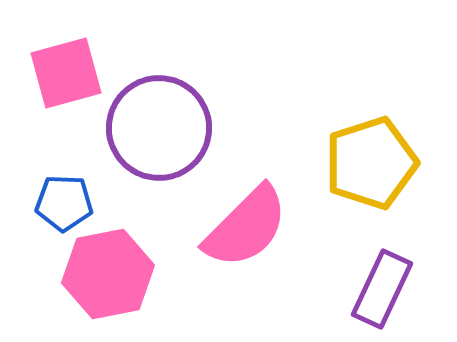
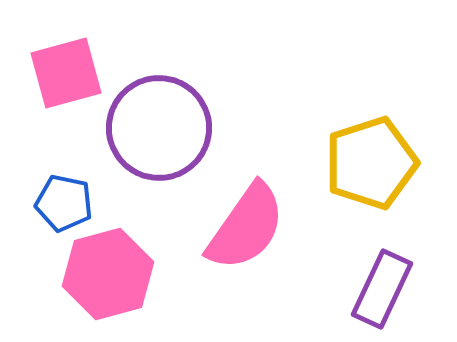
blue pentagon: rotated 10 degrees clockwise
pink semicircle: rotated 10 degrees counterclockwise
pink hexagon: rotated 4 degrees counterclockwise
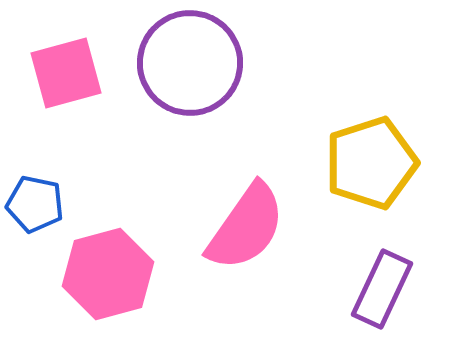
purple circle: moved 31 px right, 65 px up
blue pentagon: moved 29 px left, 1 px down
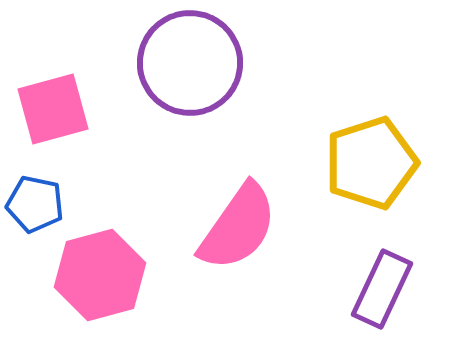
pink square: moved 13 px left, 36 px down
pink semicircle: moved 8 px left
pink hexagon: moved 8 px left, 1 px down
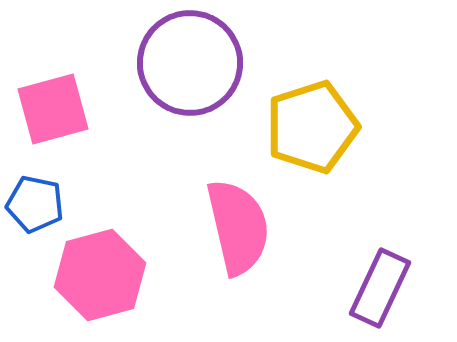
yellow pentagon: moved 59 px left, 36 px up
pink semicircle: rotated 48 degrees counterclockwise
purple rectangle: moved 2 px left, 1 px up
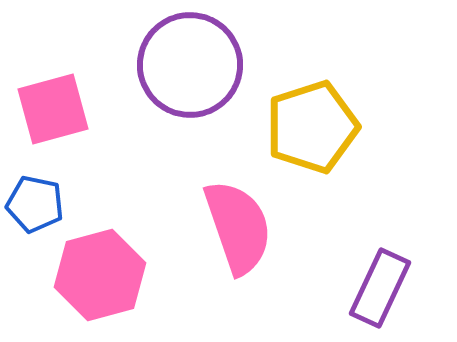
purple circle: moved 2 px down
pink semicircle: rotated 6 degrees counterclockwise
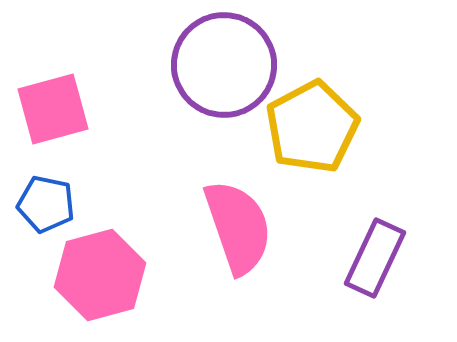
purple circle: moved 34 px right
yellow pentagon: rotated 10 degrees counterclockwise
blue pentagon: moved 11 px right
purple rectangle: moved 5 px left, 30 px up
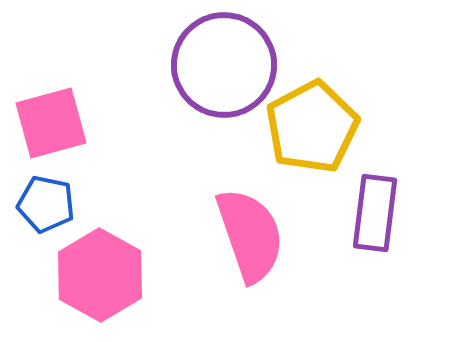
pink square: moved 2 px left, 14 px down
pink semicircle: moved 12 px right, 8 px down
purple rectangle: moved 45 px up; rotated 18 degrees counterclockwise
pink hexagon: rotated 16 degrees counterclockwise
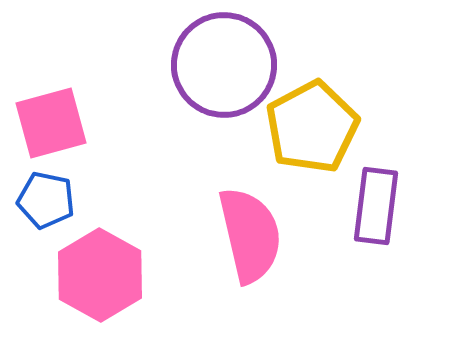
blue pentagon: moved 4 px up
purple rectangle: moved 1 px right, 7 px up
pink semicircle: rotated 6 degrees clockwise
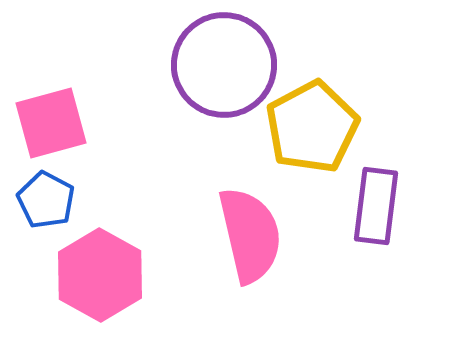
blue pentagon: rotated 16 degrees clockwise
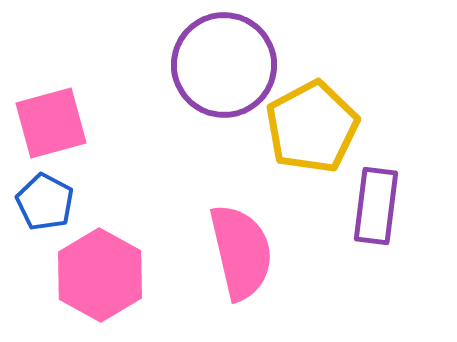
blue pentagon: moved 1 px left, 2 px down
pink semicircle: moved 9 px left, 17 px down
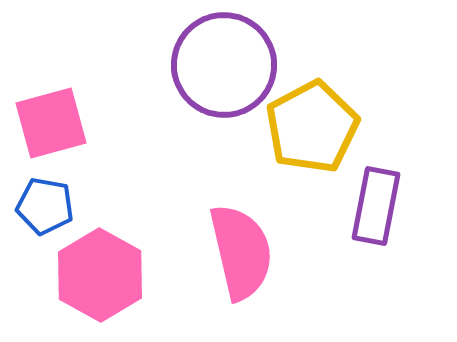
blue pentagon: moved 4 px down; rotated 18 degrees counterclockwise
purple rectangle: rotated 4 degrees clockwise
